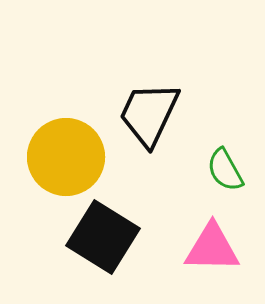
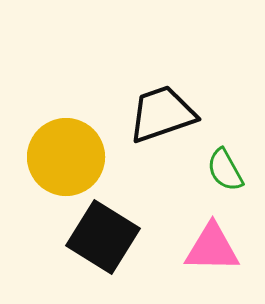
black trapezoid: moved 13 px right; rotated 46 degrees clockwise
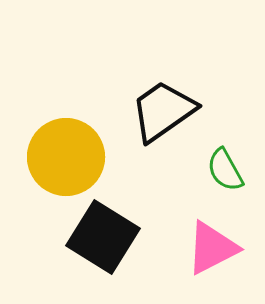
black trapezoid: moved 1 px right, 3 px up; rotated 16 degrees counterclockwise
pink triangle: rotated 28 degrees counterclockwise
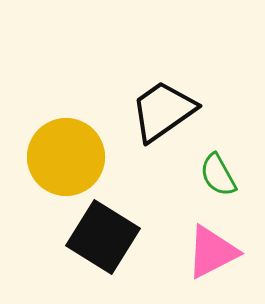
green semicircle: moved 7 px left, 5 px down
pink triangle: moved 4 px down
